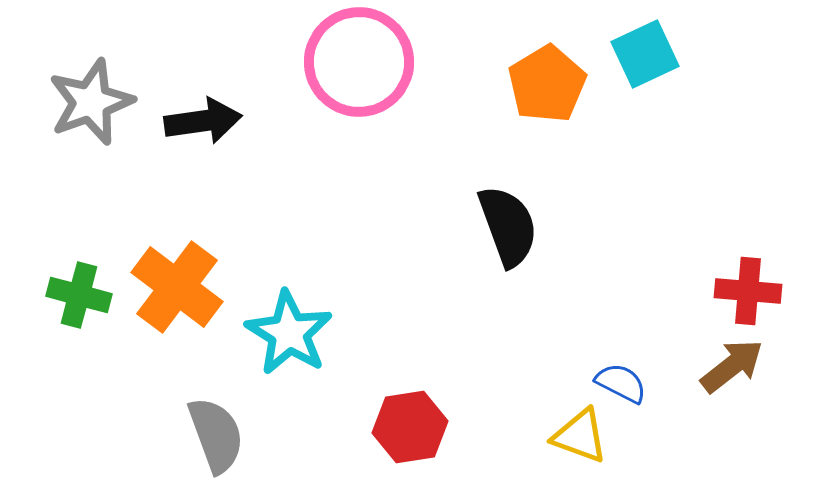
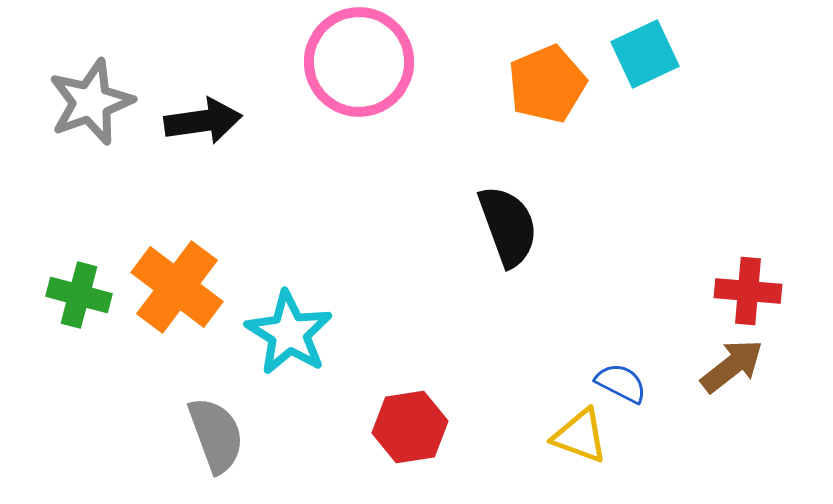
orange pentagon: rotated 8 degrees clockwise
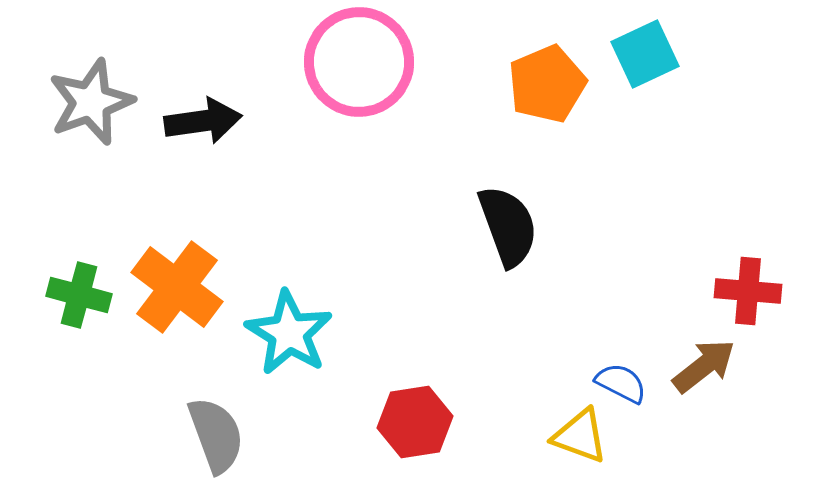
brown arrow: moved 28 px left
red hexagon: moved 5 px right, 5 px up
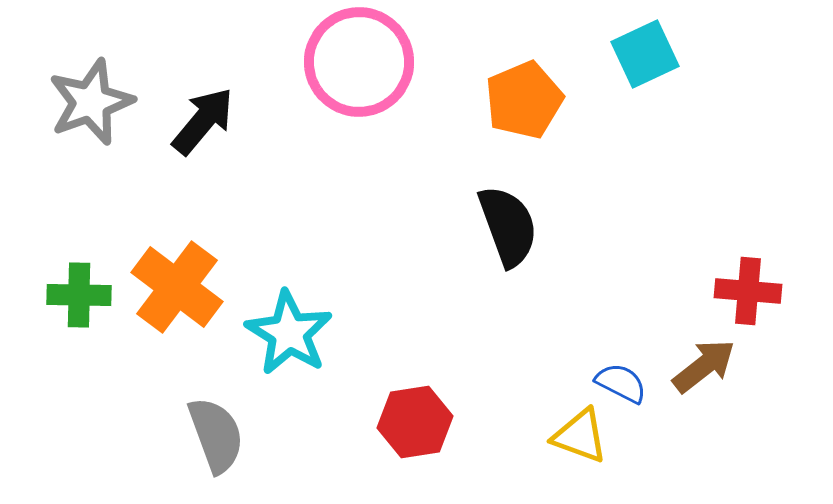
orange pentagon: moved 23 px left, 16 px down
black arrow: rotated 42 degrees counterclockwise
green cross: rotated 14 degrees counterclockwise
